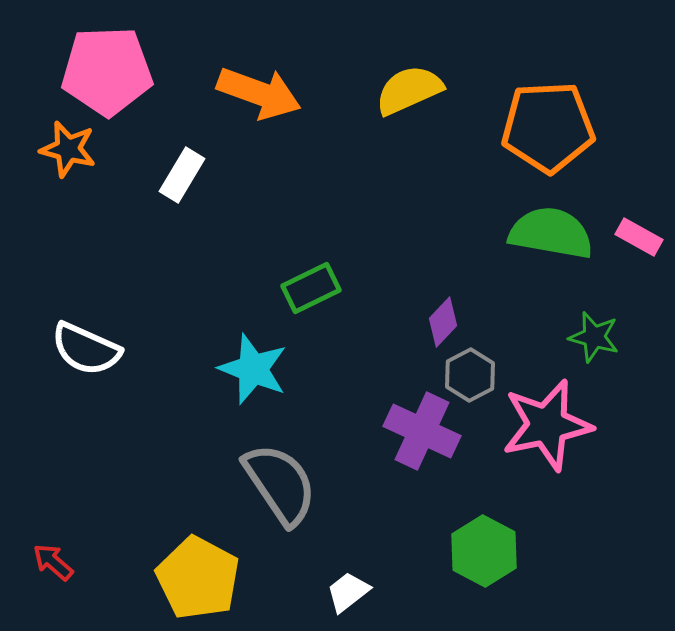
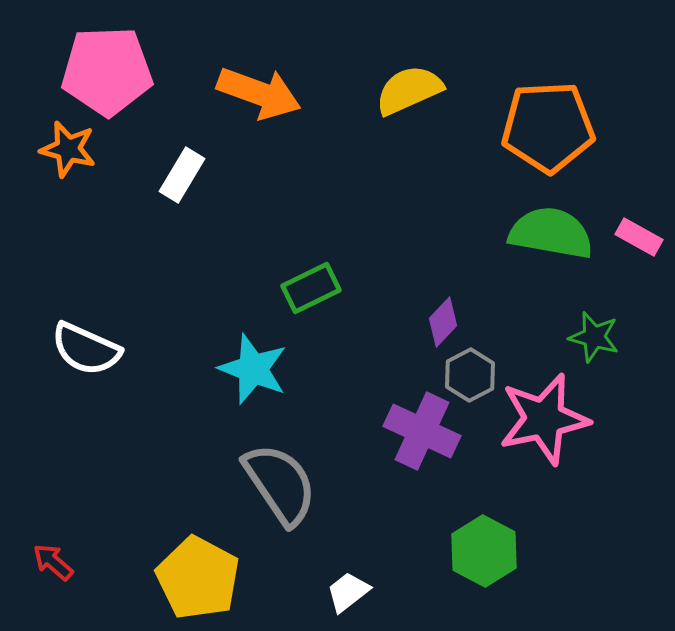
pink star: moved 3 px left, 6 px up
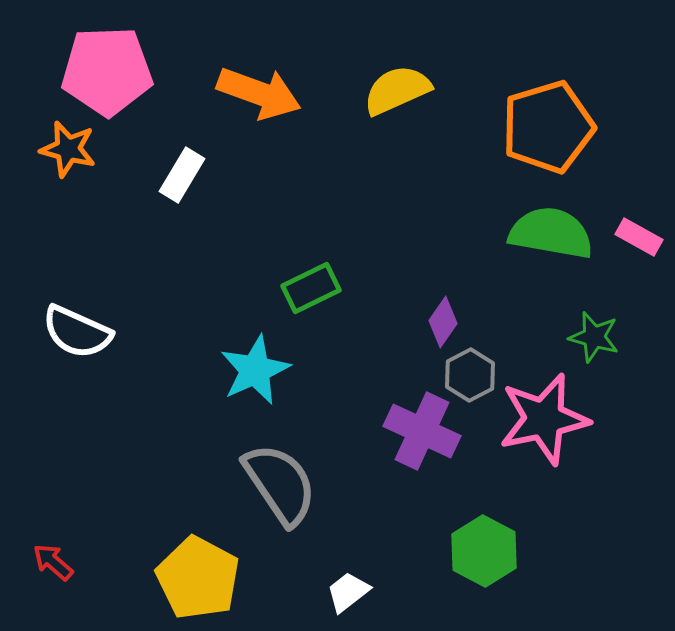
yellow semicircle: moved 12 px left
orange pentagon: rotated 14 degrees counterclockwise
purple diamond: rotated 9 degrees counterclockwise
white semicircle: moved 9 px left, 17 px up
cyan star: moved 2 px right, 1 px down; rotated 26 degrees clockwise
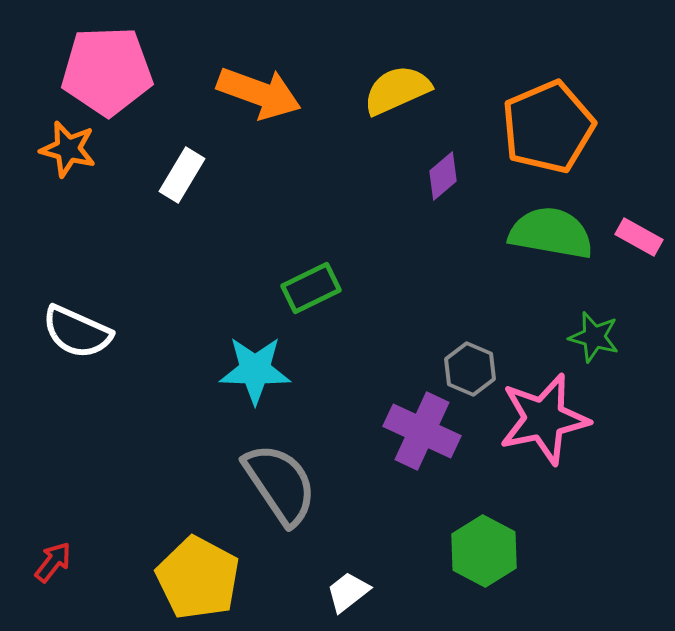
orange pentagon: rotated 6 degrees counterclockwise
purple diamond: moved 146 px up; rotated 15 degrees clockwise
cyan star: rotated 26 degrees clockwise
gray hexagon: moved 6 px up; rotated 9 degrees counterclockwise
red arrow: rotated 87 degrees clockwise
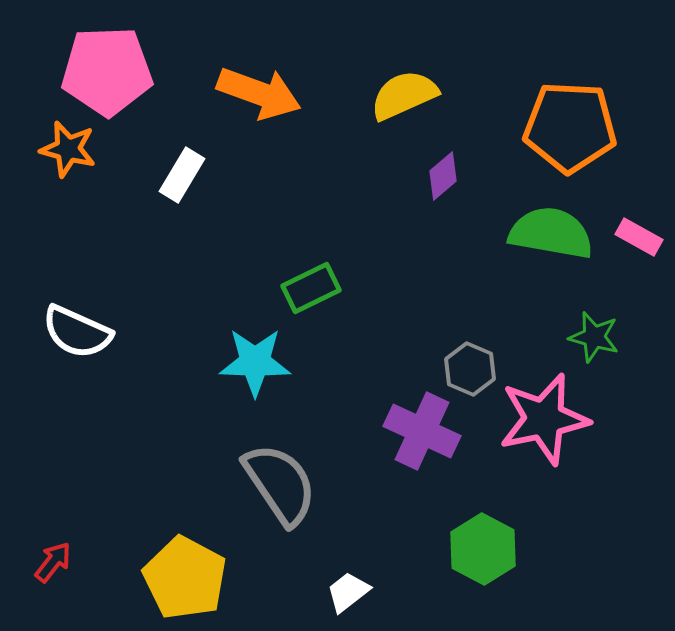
yellow semicircle: moved 7 px right, 5 px down
orange pentagon: moved 22 px right; rotated 26 degrees clockwise
cyan star: moved 8 px up
green hexagon: moved 1 px left, 2 px up
yellow pentagon: moved 13 px left
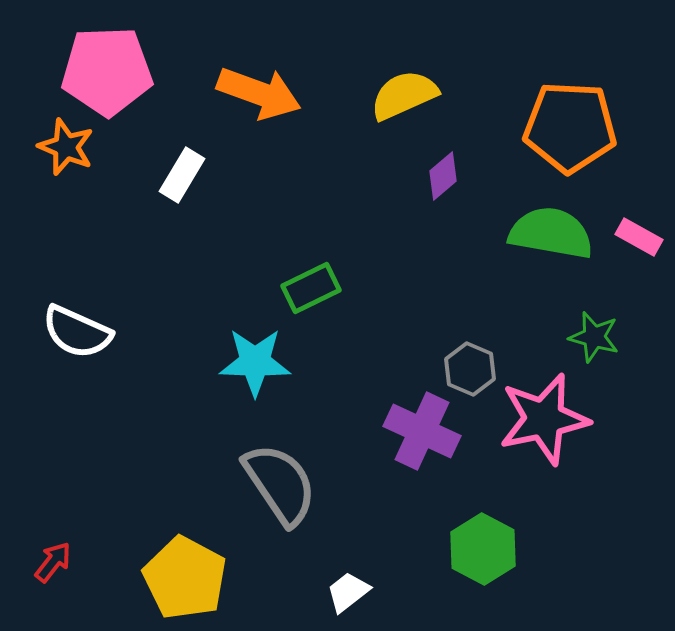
orange star: moved 2 px left, 2 px up; rotated 8 degrees clockwise
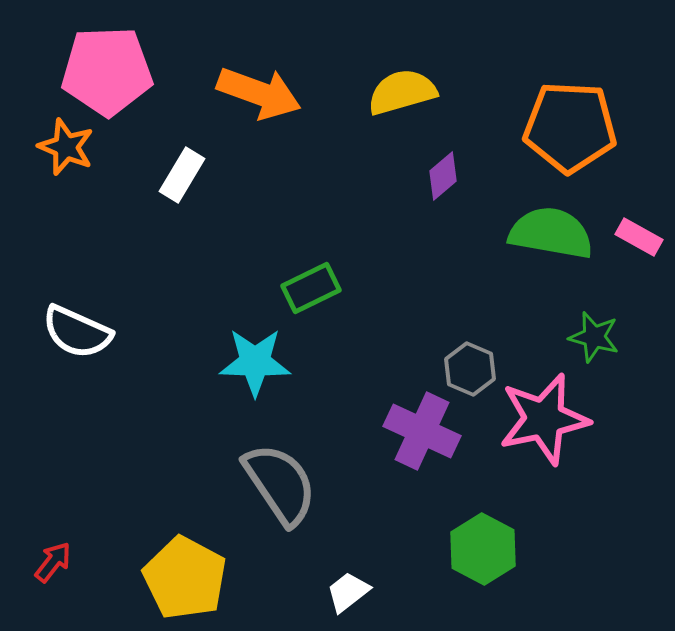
yellow semicircle: moved 2 px left, 3 px up; rotated 8 degrees clockwise
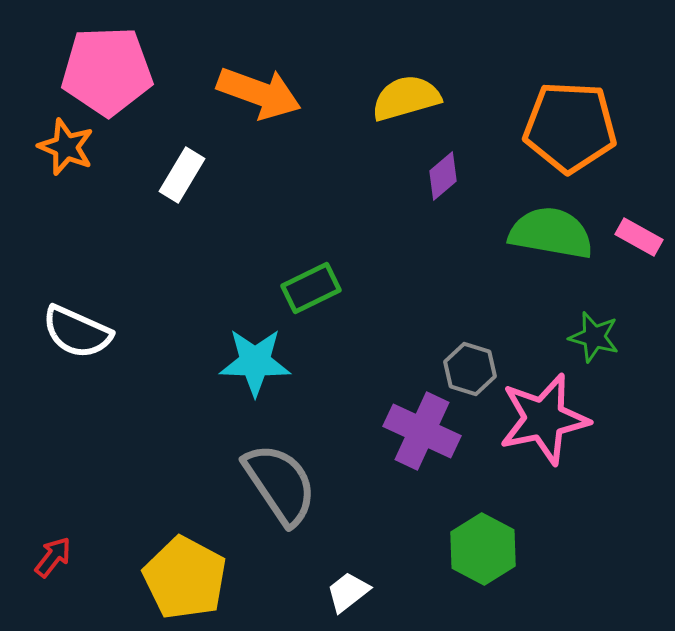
yellow semicircle: moved 4 px right, 6 px down
gray hexagon: rotated 6 degrees counterclockwise
red arrow: moved 5 px up
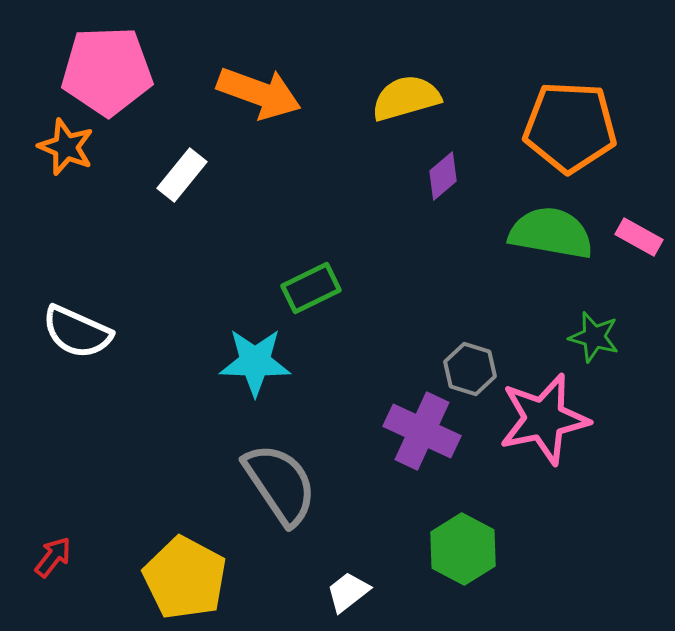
white rectangle: rotated 8 degrees clockwise
green hexagon: moved 20 px left
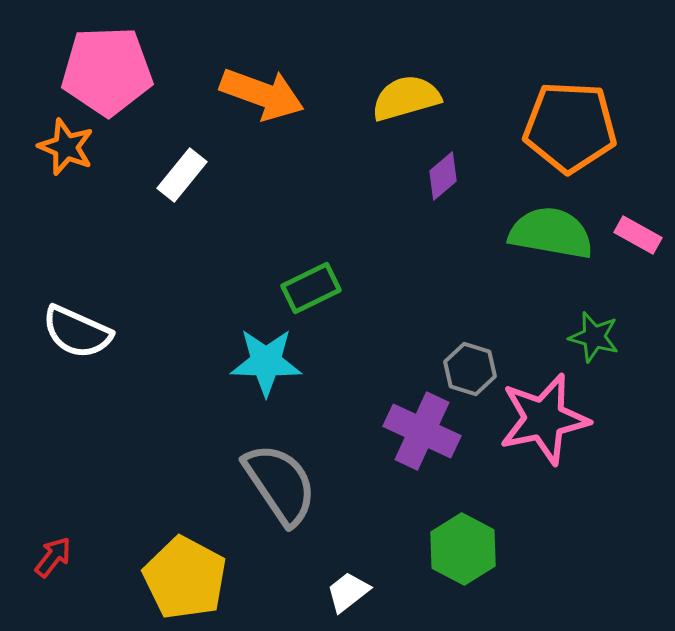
orange arrow: moved 3 px right, 1 px down
pink rectangle: moved 1 px left, 2 px up
cyan star: moved 11 px right
